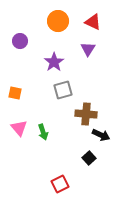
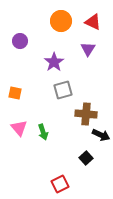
orange circle: moved 3 px right
black square: moved 3 px left
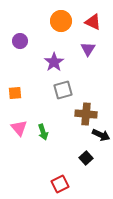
orange square: rotated 16 degrees counterclockwise
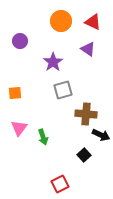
purple triangle: rotated 28 degrees counterclockwise
purple star: moved 1 px left
pink triangle: rotated 18 degrees clockwise
green arrow: moved 5 px down
black square: moved 2 px left, 3 px up
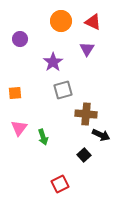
purple circle: moved 2 px up
purple triangle: moved 1 px left; rotated 28 degrees clockwise
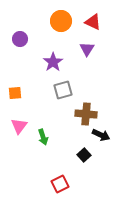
pink triangle: moved 2 px up
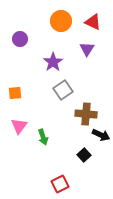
gray square: rotated 18 degrees counterclockwise
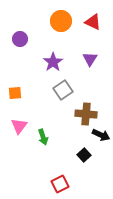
purple triangle: moved 3 px right, 10 px down
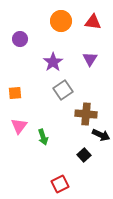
red triangle: rotated 18 degrees counterclockwise
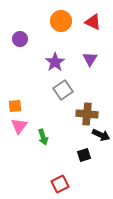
red triangle: rotated 18 degrees clockwise
purple star: moved 2 px right
orange square: moved 13 px down
brown cross: moved 1 px right
black square: rotated 24 degrees clockwise
